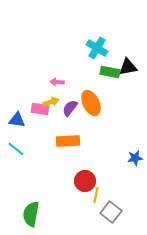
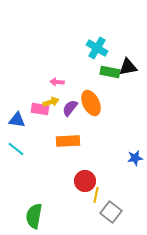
green semicircle: moved 3 px right, 2 px down
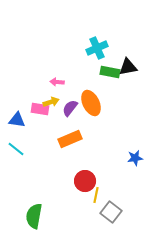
cyan cross: rotated 35 degrees clockwise
orange rectangle: moved 2 px right, 2 px up; rotated 20 degrees counterclockwise
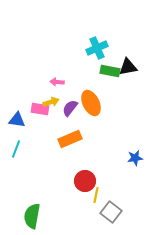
green rectangle: moved 1 px up
cyan line: rotated 72 degrees clockwise
green semicircle: moved 2 px left
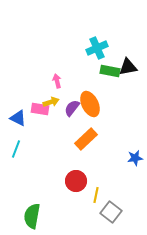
pink arrow: moved 1 px up; rotated 72 degrees clockwise
orange ellipse: moved 1 px left, 1 px down
purple semicircle: moved 2 px right
blue triangle: moved 1 px right, 2 px up; rotated 18 degrees clockwise
orange rectangle: moved 16 px right; rotated 20 degrees counterclockwise
red circle: moved 9 px left
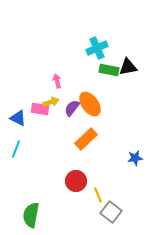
green rectangle: moved 1 px left, 1 px up
orange ellipse: rotated 10 degrees counterclockwise
yellow line: moved 2 px right; rotated 35 degrees counterclockwise
green semicircle: moved 1 px left, 1 px up
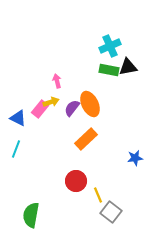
cyan cross: moved 13 px right, 2 px up
orange ellipse: rotated 10 degrees clockwise
pink rectangle: rotated 60 degrees counterclockwise
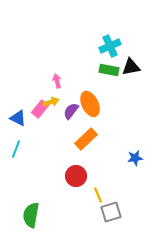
black triangle: moved 3 px right
purple semicircle: moved 1 px left, 3 px down
red circle: moved 5 px up
gray square: rotated 35 degrees clockwise
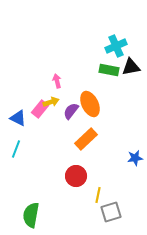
cyan cross: moved 6 px right
yellow line: rotated 35 degrees clockwise
